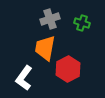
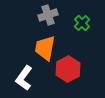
gray cross: moved 2 px left, 4 px up
green cross: rotated 28 degrees clockwise
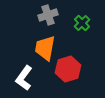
red hexagon: rotated 10 degrees clockwise
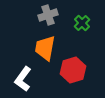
red hexagon: moved 5 px right, 1 px down
white L-shape: moved 1 px left, 1 px down
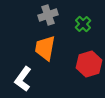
green cross: moved 1 px right, 1 px down
red hexagon: moved 16 px right, 6 px up
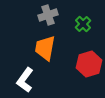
white L-shape: moved 2 px right, 1 px down
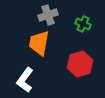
green cross: rotated 21 degrees counterclockwise
orange trapezoid: moved 6 px left, 5 px up
red hexagon: moved 9 px left
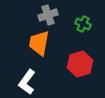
white L-shape: moved 2 px right, 2 px down
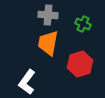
gray cross: rotated 24 degrees clockwise
orange trapezoid: moved 9 px right
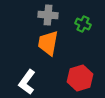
red hexagon: moved 14 px down
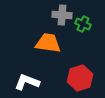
gray cross: moved 14 px right
orange trapezoid: rotated 88 degrees clockwise
white L-shape: rotated 75 degrees clockwise
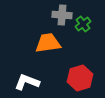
green cross: rotated 28 degrees clockwise
orange trapezoid: rotated 16 degrees counterclockwise
